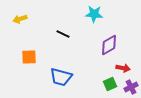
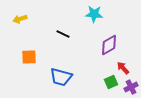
red arrow: rotated 144 degrees counterclockwise
green square: moved 1 px right, 2 px up
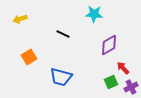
orange square: rotated 28 degrees counterclockwise
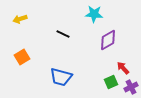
purple diamond: moved 1 px left, 5 px up
orange square: moved 7 px left
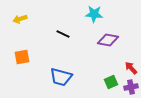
purple diamond: rotated 40 degrees clockwise
orange square: rotated 21 degrees clockwise
red arrow: moved 8 px right
purple cross: rotated 16 degrees clockwise
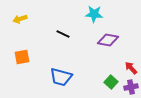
green square: rotated 24 degrees counterclockwise
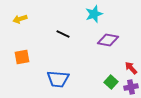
cyan star: rotated 24 degrees counterclockwise
blue trapezoid: moved 3 px left, 2 px down; rotated 10 degrees counterclockwise
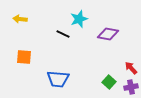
cyan star: moved 15 px left, 5 px down
yellow arrow: rotated 24 degrees clockwise
purple diamond: moved 6 px up
orange square: moved 2 px right; rotated 14 degrees clockwise
green square: moved 2 px left
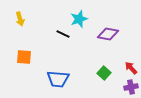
yellow arrow: rotated 112 degrees counterclockwise
green square: moved 5 px left, 9 px up
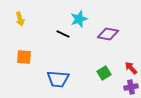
green square: rotated 16 degrees clockwise
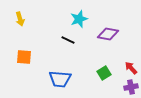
black line: moved 5 px right, 6 px down
blue trapezoid: moved 2 px right
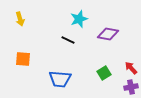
orange square: moved 1 px left, 2 px down
